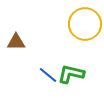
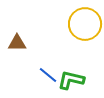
brown triangle: moved 1 px right, 1 px down
green L-shape: moved 6 px down
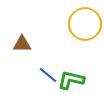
brown triangle: moved 5 px right, 1 px down
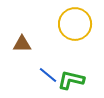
yellow circle: moved 10 px left
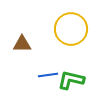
yellow circle: moved 4 px left, 5 px down
blue line: rotated 48 degrees counterclockwise
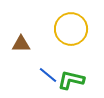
brown triangle: moved 1 px left
blue line: rotated 48 degrees clockwise
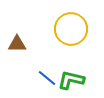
brown triangle: moved 4 px left
blue line: moved 1 px left, 3 px down
